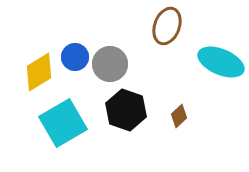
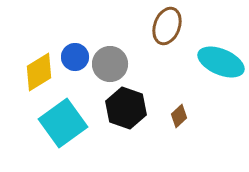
black hexagon: moved 2 px up
cyan square: rotated 6 degrees counterclockwise
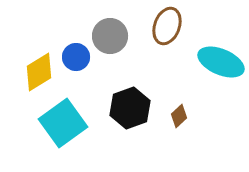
blue circle: moved 1 px right
gray circle: moved 28 px up
black hexagon: moved 4 px right; rotated 21 degrees clockwise
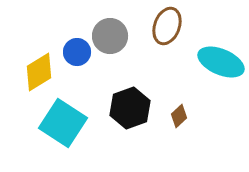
blue circle: moved 1 px right, 5 px up
cyan square: rotated 21 degrees counterclockwise
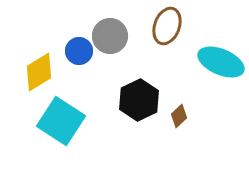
blue circle: moved 2 px right, 1 px up
black hexagon: moved 9 px right, 8 px up; rotated 6 degrees counterclockwise
cyan square: moved 2 px left, 2 px up
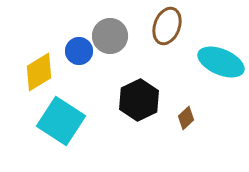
brown diamond: moved 7 px right, 2 px down
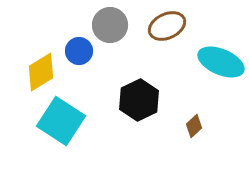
brown ellipse: rotated 45 degrees clockwise
gray circle: moved 11 px up
yellow diamond: moved 2 px right
brown diamond: moved 8 px right, 8 px down
